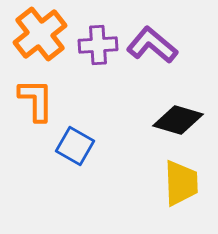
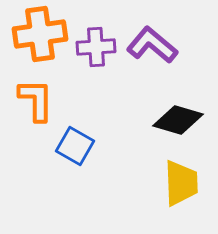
orange cross: rotated 30 degrees clockwise
purple cross: moved 2 px left, 2 px down
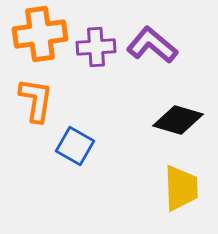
orange L-shape: rotated 9 degrees clockwise
yellow trapezoid: moved 5 px down
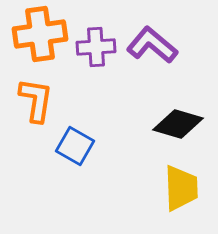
black diamond: moved 4 px down
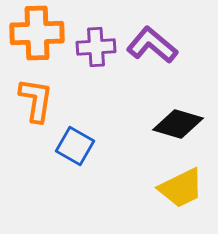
orange cross: moved 3 px left, 1 px up; rotated 6 degrees clockwise
yellow trapezoid: rotated 66 degrees clockwise
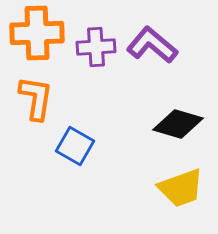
orange L-shape: moved 2 px up
yellow trapezoid: rotated 6 degrees clockwise
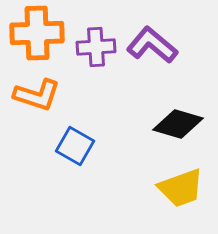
orange L-shape: moved 1 px right, 3 px up; rotated 99 degrees clockwise
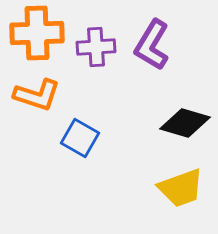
purple L-shape: rotated 99 degrees counterclockwise
black diamond: moved 7 px right, 1 px up
blue square: moved 5 px right, 8 px up
